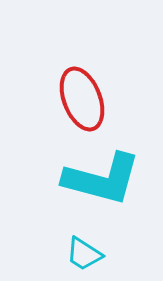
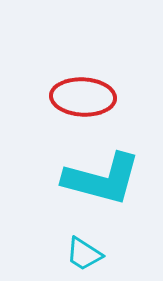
red ellipse: moved 1 px right, 2 px up; rotated 66 degrees counterclockwise
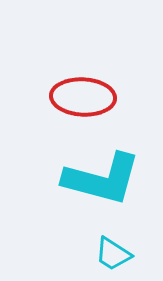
cyan trapezoid: moved 29 px right
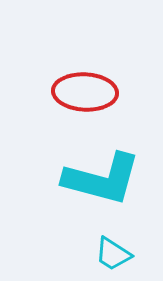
red ellipse: moved 2 px right, 5 px up
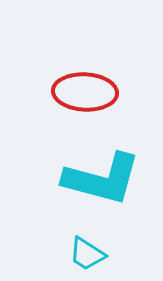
cyan trapezoid: moved 26 px left
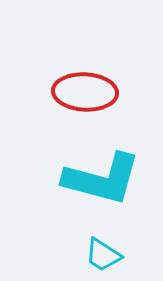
cyan trapezoid: moved 16 px right, 1 px down
